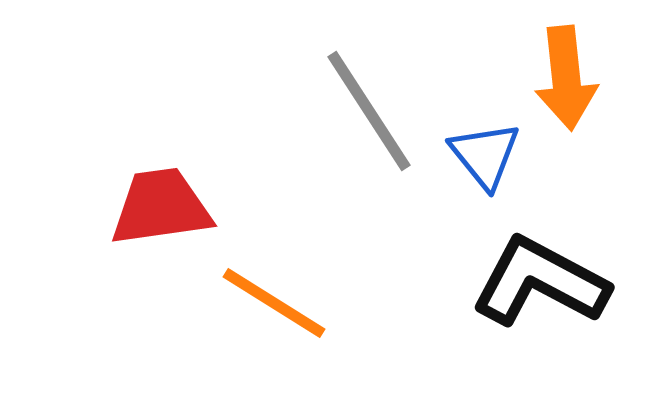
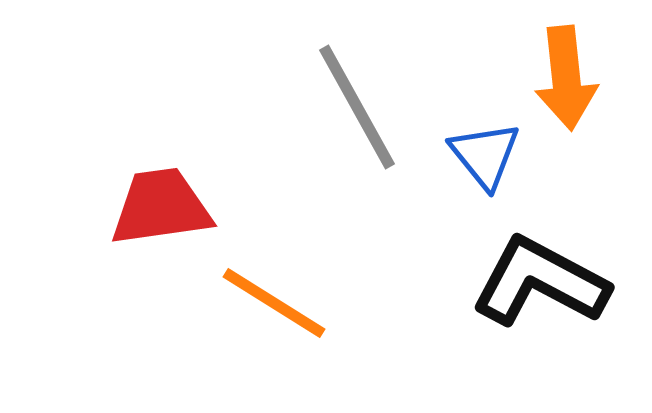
gray line: moved 12 px left, 4 px up; rotated 4 degrees clockwise
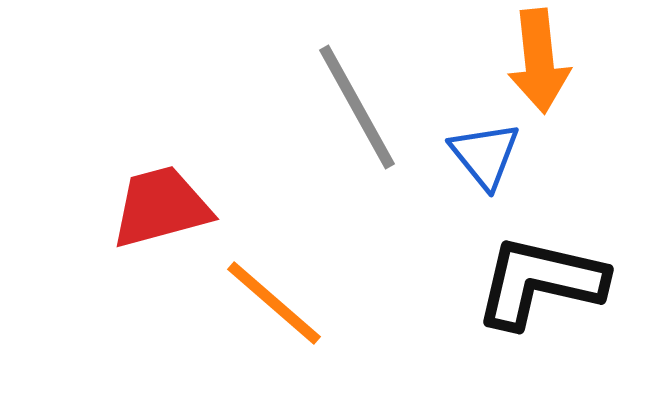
orange arrow: moved 27 px left, 17 px up
red trapezoid: rotated 7 degrees counterclockwise
black L-shape: rotated 15 degrees counterclockwise
orange line: rotated 9 degrees clockwise
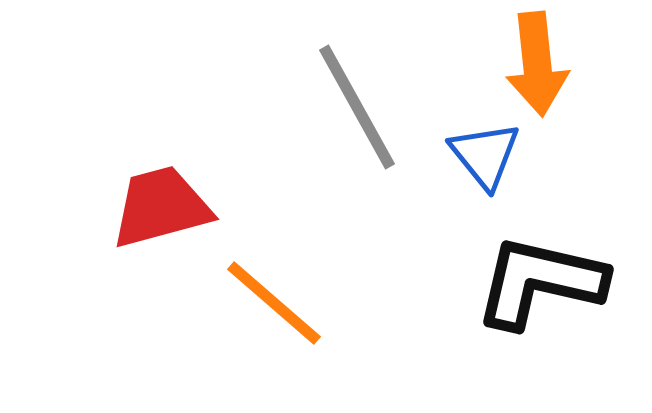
orange arrow: moved 2 px left, 3 px down
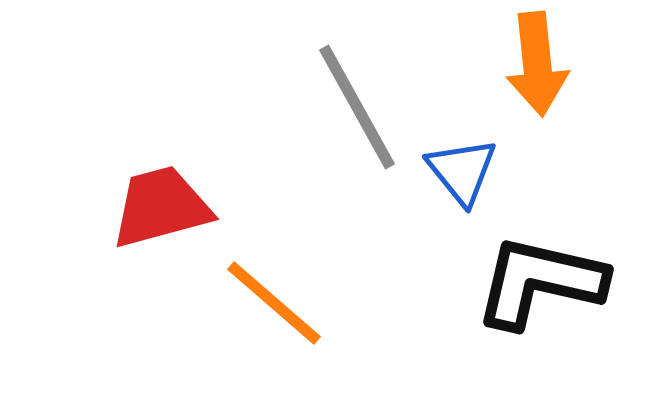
blue triangle: moved 23 px left, 16 px down
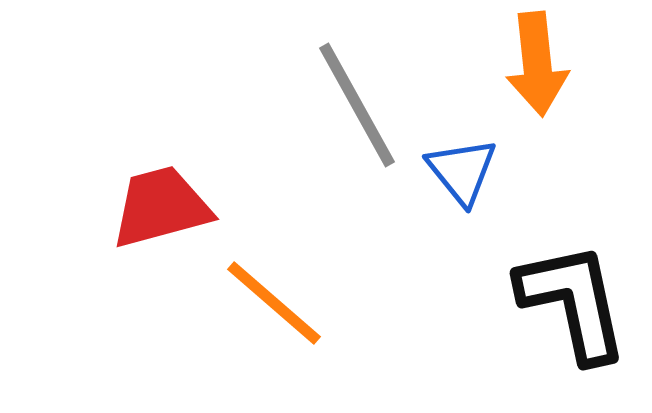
gray line: moved 2 px up
black L-shape: moved 33 px right, 20 px down; rotated 65 degrees clockwise
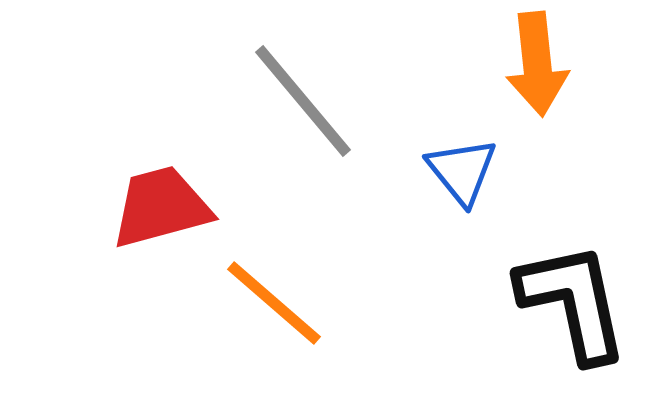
gray line: moved 54 px left, 4 px up; rotated 11 degrees counterclockwise
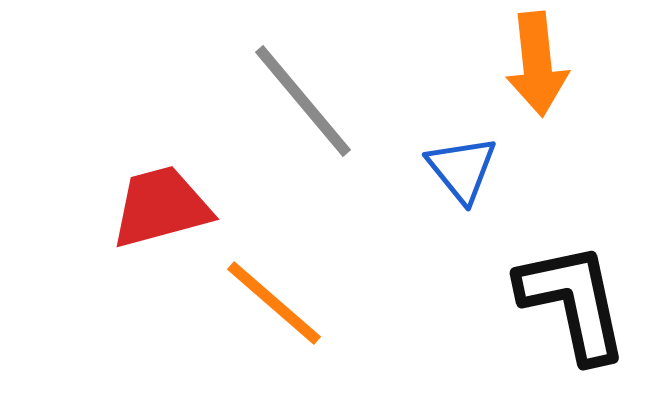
blue triangle: moved 2 px up
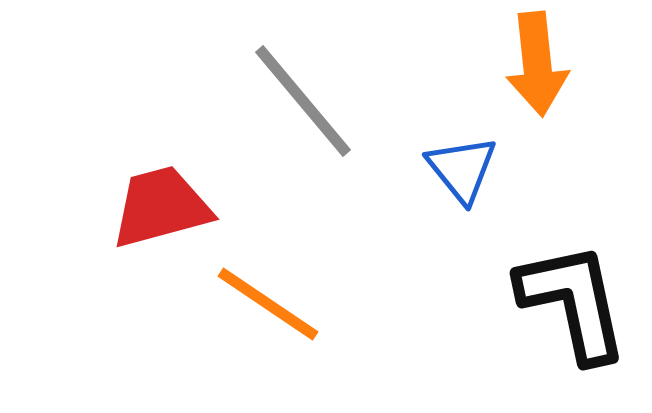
orange line: moved 6 px left, 1 px down; rotated 7 degrees counterclockwise
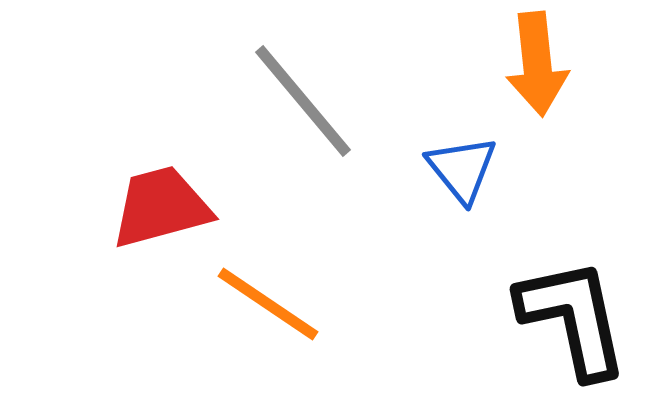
black L-shape: moved 16 px down
